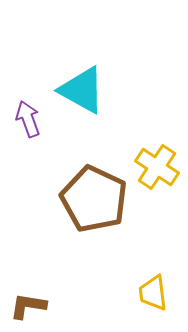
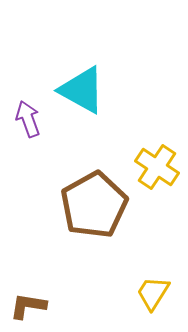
brown pentagon: moved 6 px down; rotated 18 degrees clockwise
yellow trapezoid: rotated 39 degrees clockwise
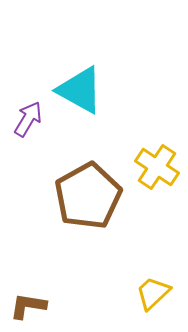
cyan triangle: moved 2 px left
purple arrow: rotated 51 degrees clockwise
brown pentagon: moved 6 px left, 9 px up
yellow trapezoid: rotated 15 degrees clockwise
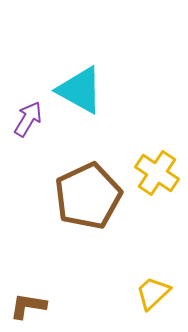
yellow cross: moved 6 px down
brown pentagon: rotated 4 degrees clockwise
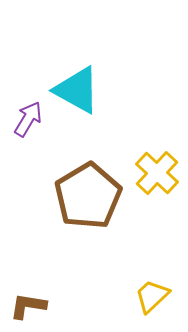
cyan triangle: moved 3 px left
yellow cross: rotated 9 degrees clockwise
brown pentagon: rotated 6 degrees counterclockwise
yellow trapezoid: moved 1 px left, 3 px down
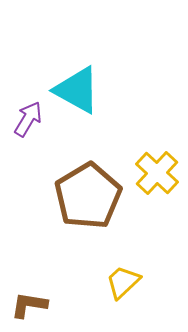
yellow trapezoid: moved 29 px left, 14 px up
brown L-shape: moved 1 px right, 1 px up
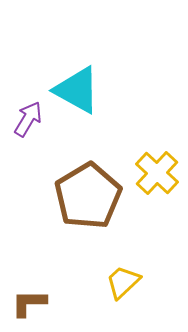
brown L-shape: moved 2 px up; rotated 9 degrees counterclockwise
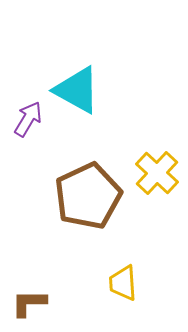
brown pentagon: rotated 6 degrees clockwise
yellow trapezoid: moved 1 px down; rotated 51 degrees counterclockwise
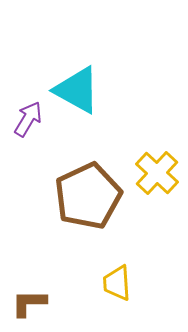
yellow trapezoid: moved 6 px left
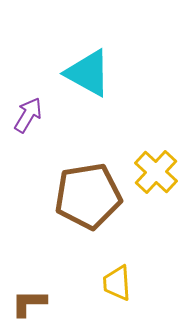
cyan triangle: moved 11 px right, 17 px up
purple arrow: moved 4 px up
yellow cross: moved 1 px left, 1 px up
brown pentagon: rotated 16 degrees clockwise
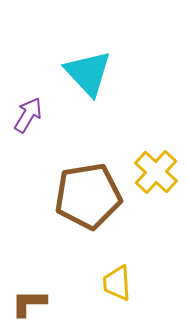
cyan triangle: rotated 18 degrees clockwise
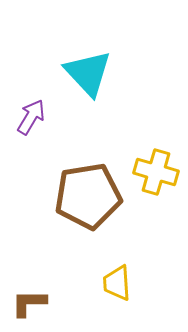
purple arrow: moved 3 px right, 2 px down
yellow cross: rotated 27 degrees counterclockwise
